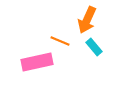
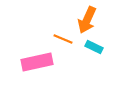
orange line: moved 3 px right, 2 px up
cyan rectangle: rotated 24 degrees counterclockwise
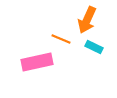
orange line: moved 2 px left
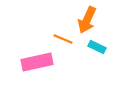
orange line: moved 2 px right
cyan rectangle: moved 3 px right
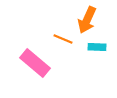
cyan rectangle: rotated 24 degrees counterclockwise
pink rectangle: moved 2 px left, 1 px down; rotated 52 degrees clockwise
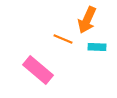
pink rectangle: moved 3 px right, 7 px down
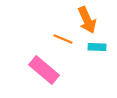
orange arrow: rotated 48 degrees counterclockwise
pink rectangle: moved 6 px right
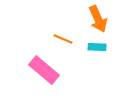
orange arrow: moved 11 px right, 1 px up
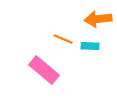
orange arrow: rotated 108 degrees clockwise
cyan rectangle: moved 7 px left, 1 px up
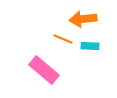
orange arrow: moved 15 px left
